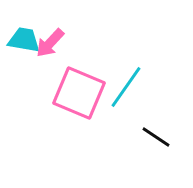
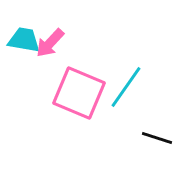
black line: moved 1 px right, 1 px down; rotated 16 degrees counterclockwise
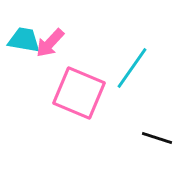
cyan line: moved 6 px right, 19 px up
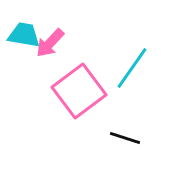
cyan trapezoid: moved 5 px up
pink square: moved 2 px up; rotated 30 degrees clockwise
black line: moved 32 px left
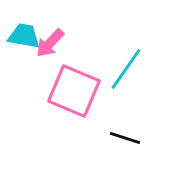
cyan trapezoid: moved 1 px down
cyan line: moved 6 px left, 1 px down
pink square: moved 5 px left; rotated 30 degrees counterclockwise
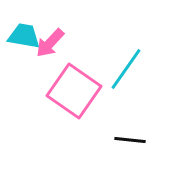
pink square: rotated 12 degrees clockwise
black line: moved 5 px right, 2 px down; rotated 12 degrees counterclockwise
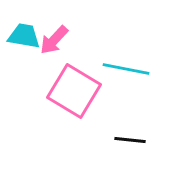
pink arrow: moved 4 px right, 3 px up
cyan line: rotated 66 degrees clockwise
pink square: rotated 4 degrees counterclockwise
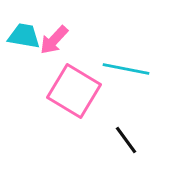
black line: moved 4 px left; rotated 48 degrees clockwise
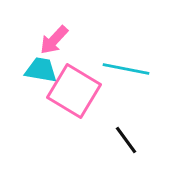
cyan trapezoid: moved 17 px right, 34 px down
